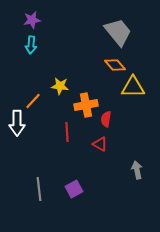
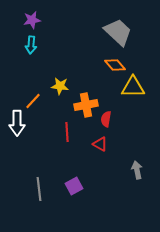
gray trapezoid: rotated 8 degrees counterclockwise
purple square: moved 3 px up
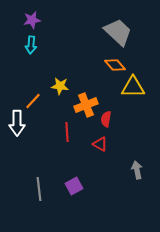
orange cross: rotated 10 degrees counterclockwise
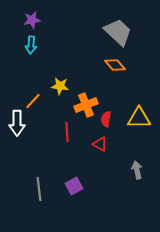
yellow triangle: moved 6 px right, 31 px down
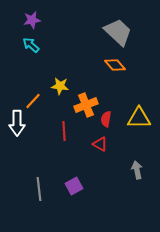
cyan arrow: rotated 126 degrees clockwise
red line: moved 3 px left, 1 px up
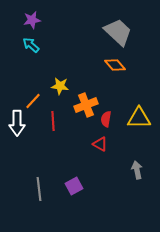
red line: moved 11 px left, 10 px up
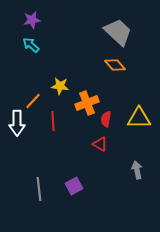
orange cross: moved 1 px right, 2 px up
